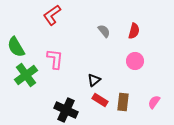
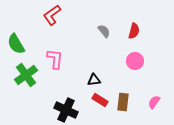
green semicircle: moved 3 px up
black triangle: rotated 32 degrees clockwise
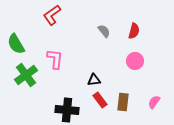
red rectangle: rotated 21 degrees clockwise
black cross: moved 1 px right; rotated 20 degrees counterclockwise
